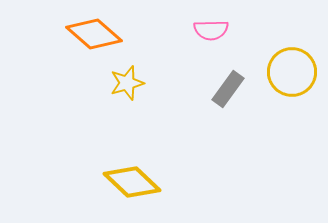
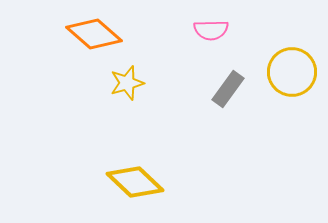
yellow diamond: moved 3 px right
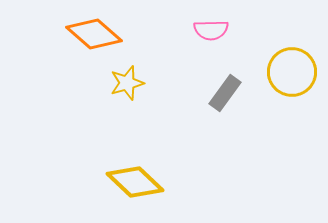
gray rectangle: moved 3 px left, 4 px down
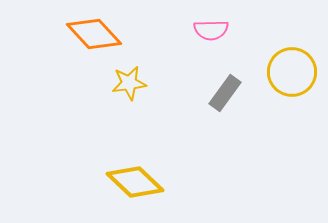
orange diamond: rotated 6 degrees clockwise
yellow star: moved 2 px right; rotated 8 degrees clockwise
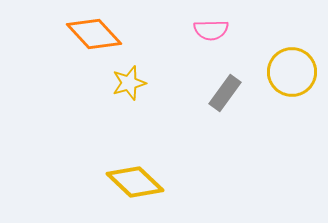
yellow star: rotated 8 degrees counterclockwise
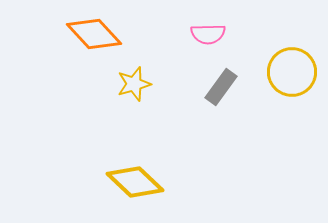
pink semicircle: moved 3 px left, 4 px down
yellow star: moved 5 px right, 1 px down
gray rectangle: moved 4 px left, 6 px up
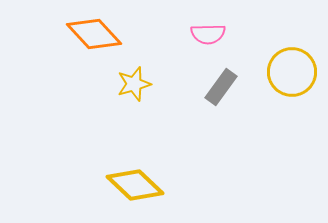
yellow diamond: moved 3 px down
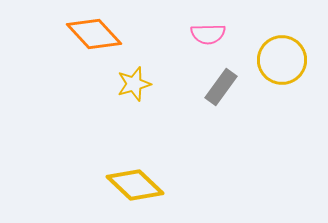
yellow circle: moved 10 px left, 12 px up
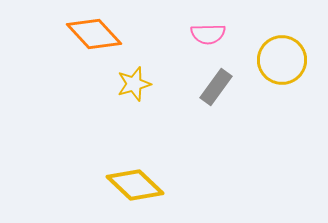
gray rectangle: moved 5 px left
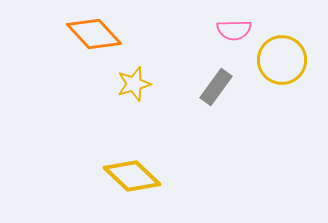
pink semicircle: moved 26 px right, 4 px up
yellow diamond: moved 3 px left, 9 px up
